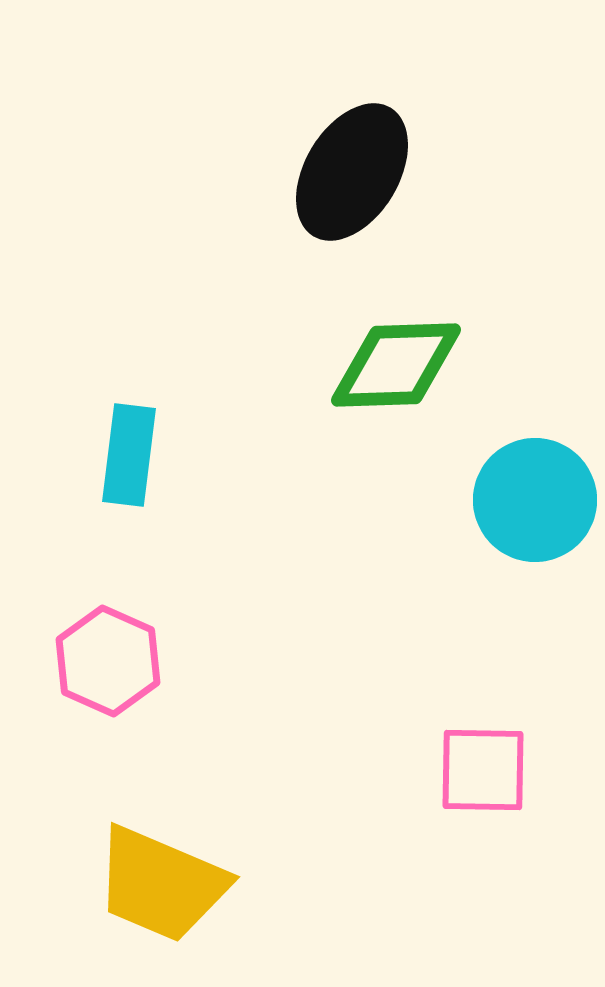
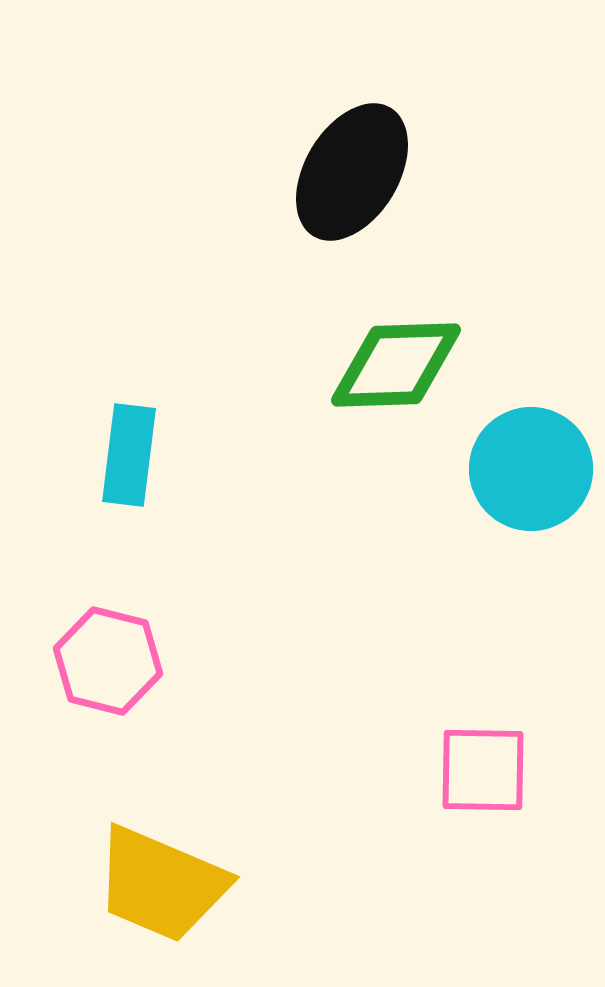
cyan circle: moved 4 px left, 31 px up
pink hexagon: rotated 10 degrees counterclockwise
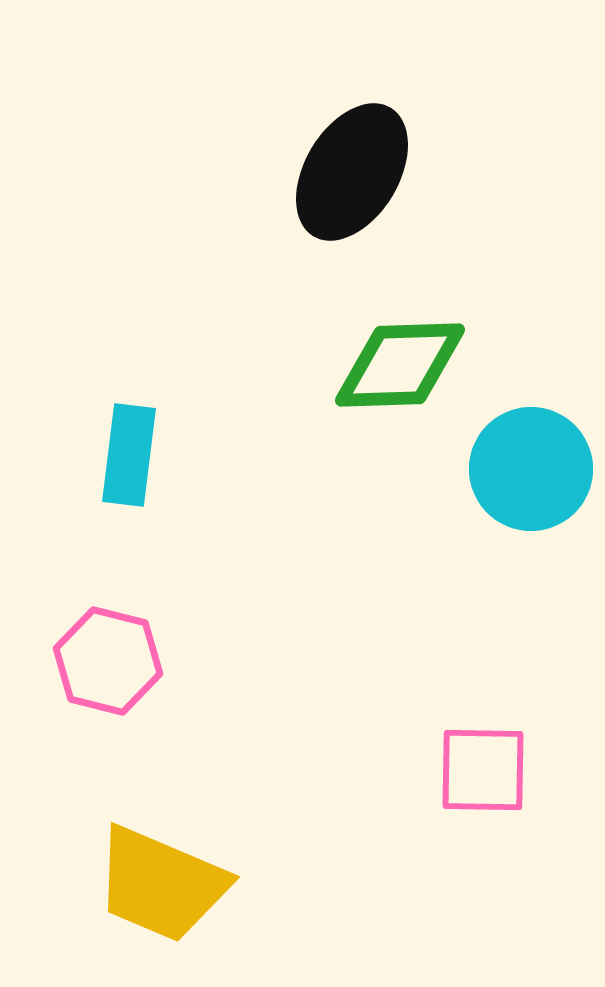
green diamond: moved 4 px right
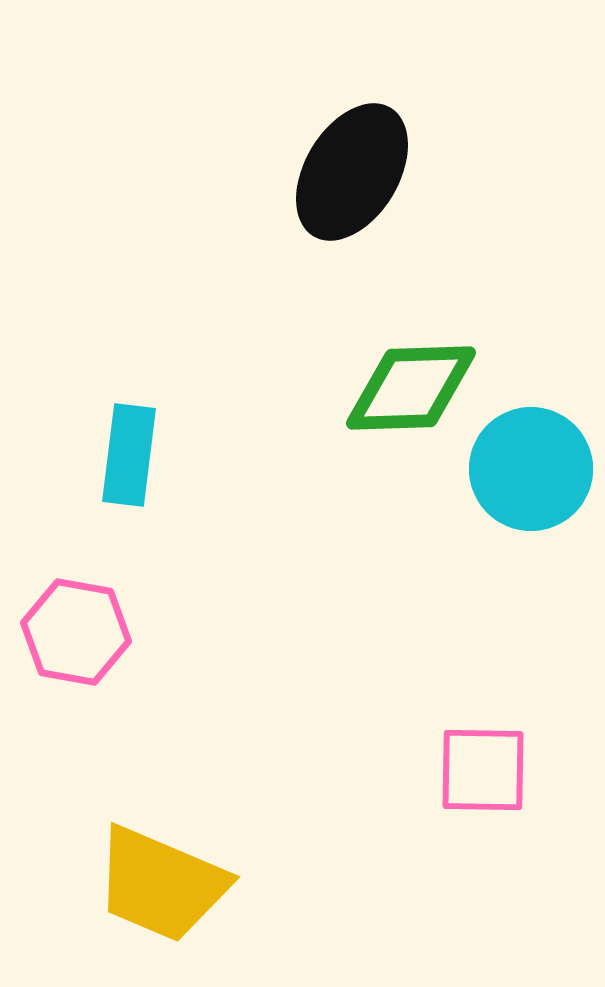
green diamond: moved 11 px right, 23 px down
pink hexagon: moved 32 px left, 29 px up; rotated 4 degrees counterclockwise
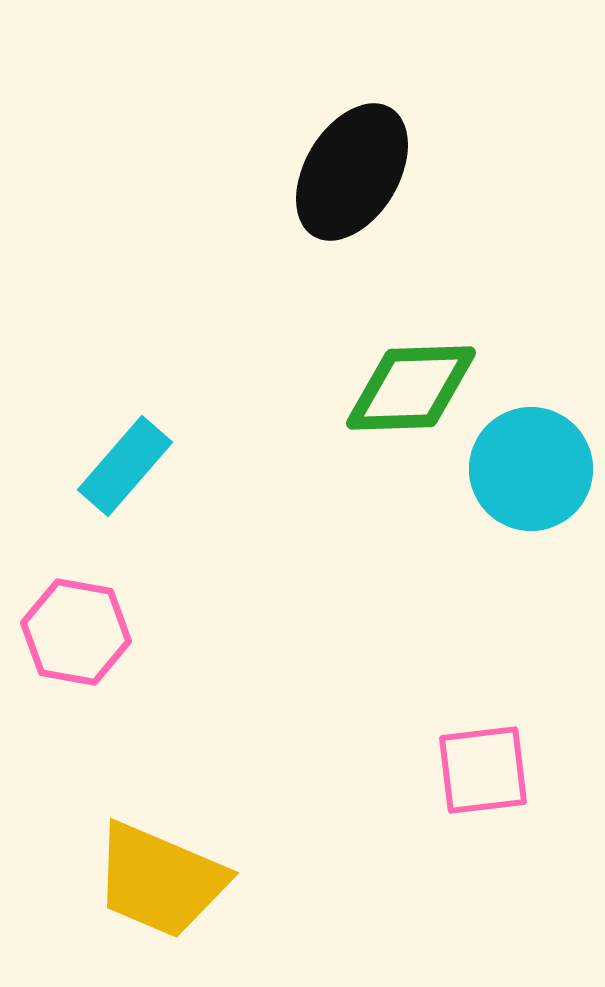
cyan rectangle: moved 4 px left, 11 px down; rotated 34 degrees clockwise
pink square: rotated 8 degrees counterclockwise
yellow trapezoid: moved 1 px left, 4 px up
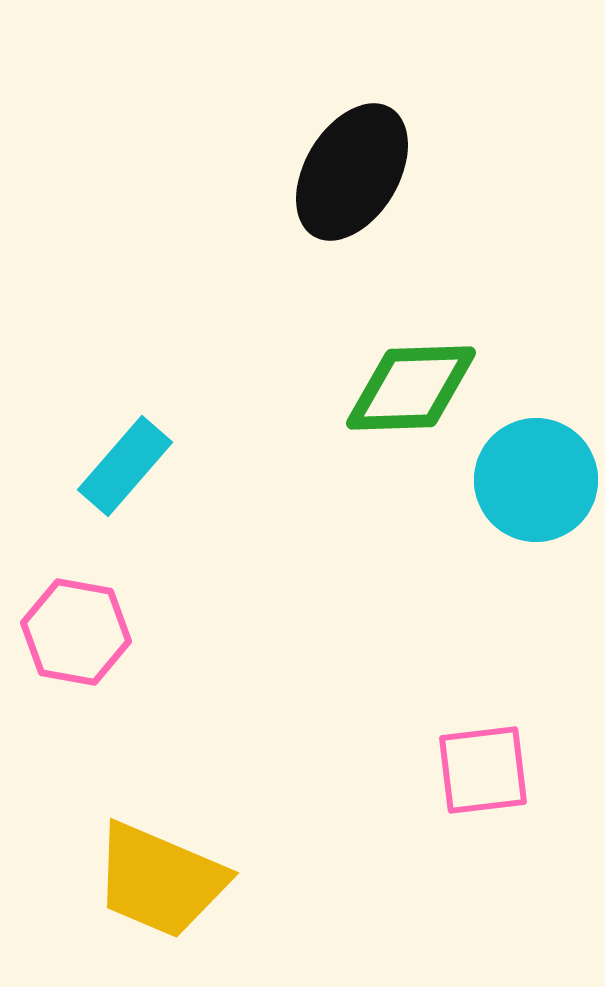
cyan circle: moved 5 px right, 11 px down
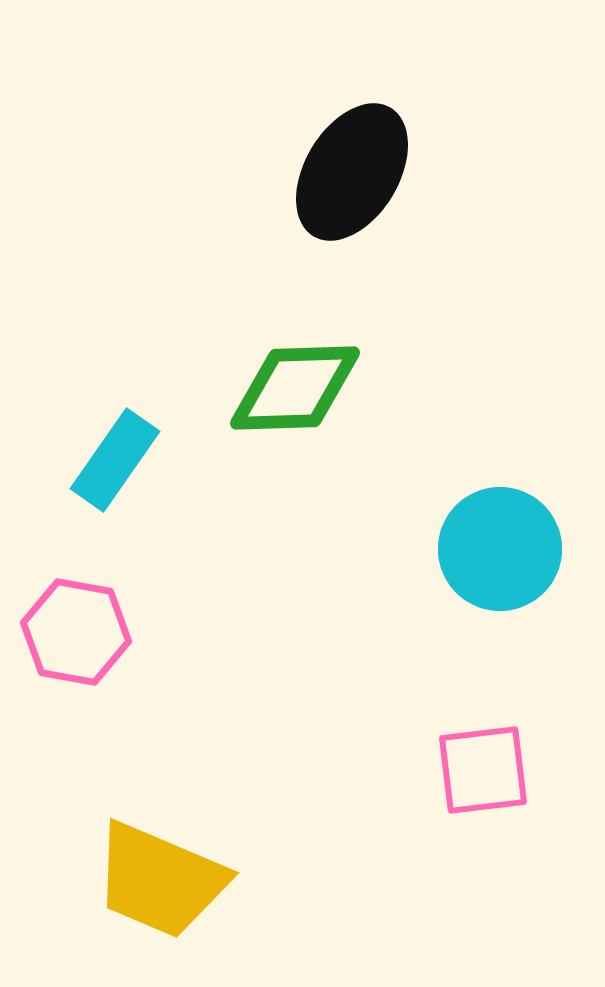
green diamond: moved 116 px left
cyan rectangle: moved 10 px left, 6 px up; rotated 6 degrees counterclockwise
cyan circle: moved 36 px left, 69 px down
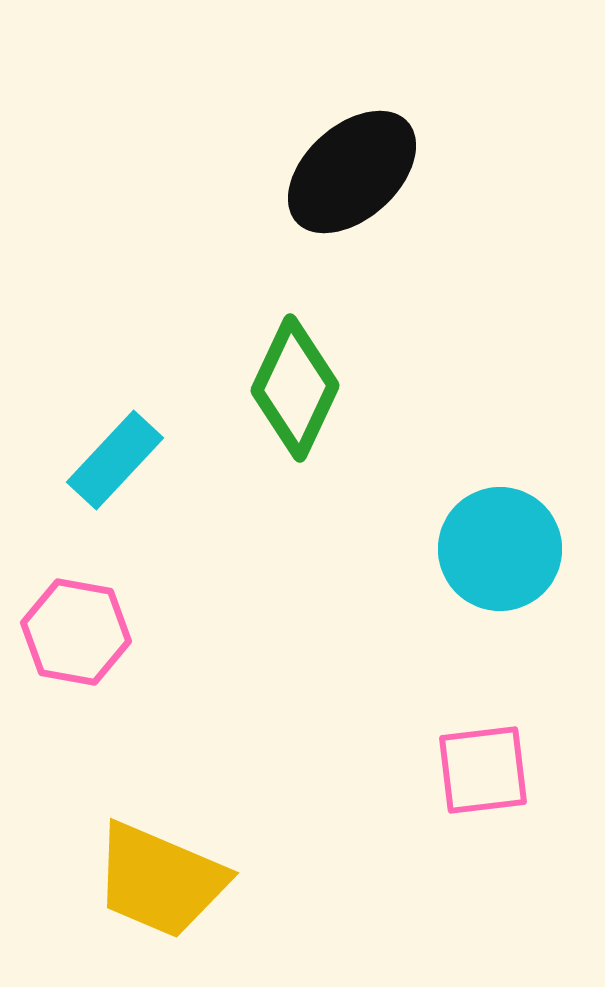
black ellipse: rotated 17 degrees clockwise
green diamond: rotated 63 degrees counterclockwise
cyan rectangle: rotated 8 degrees clockwise
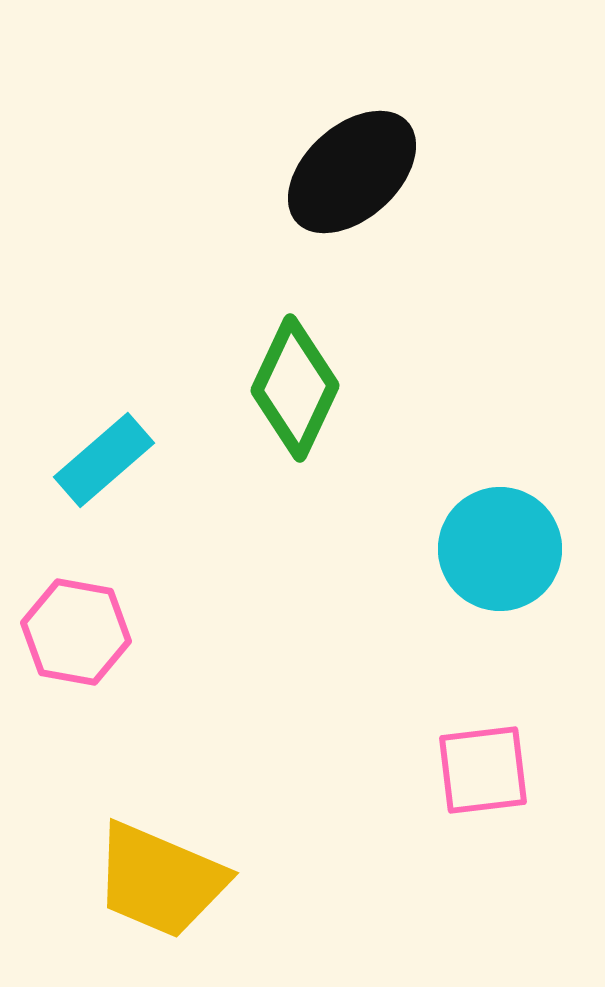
cyan rectangle: moved 11 px left; rotated 6 degrees clockwise
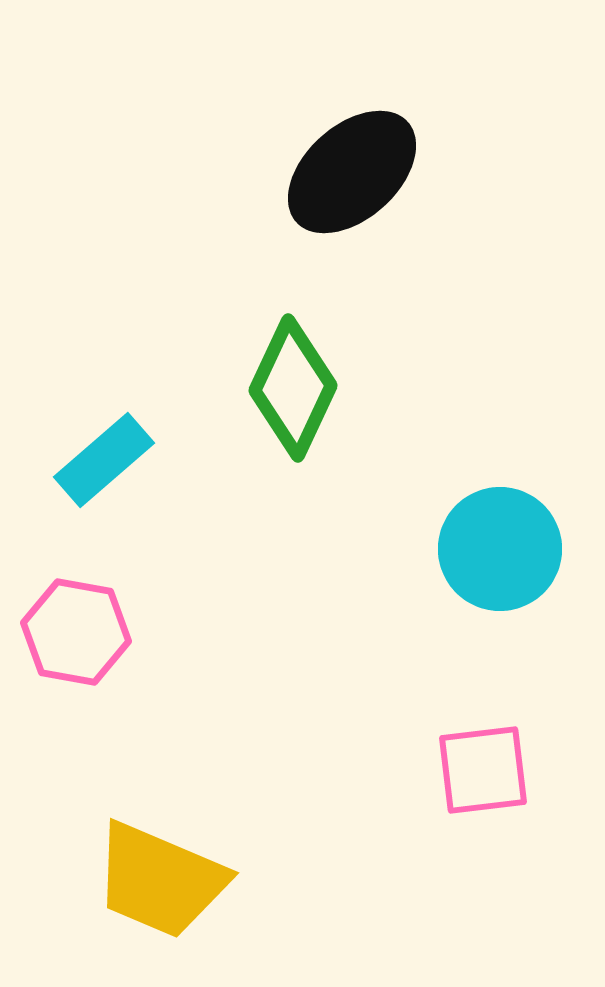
green diamond: moved 2 px left
